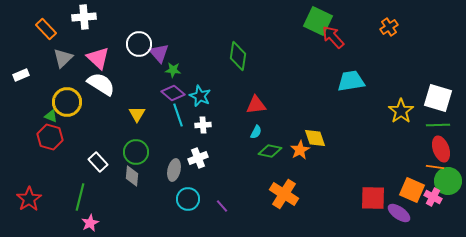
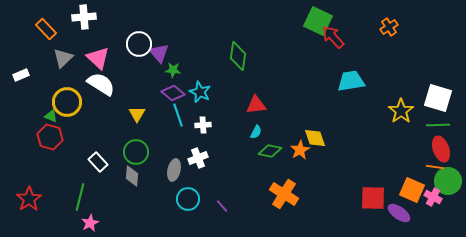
cyan star at (200, 96): moved 4 px up
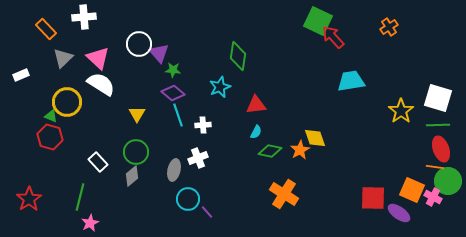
cyan star at (200, 92): moved 20 px right, 5 px up; rotated 25 degrees clockwise
gray diamond at (132, 176): rotated 45 degrees clockwise
purple line at (222, 206): moved 15 px left, 6 px down
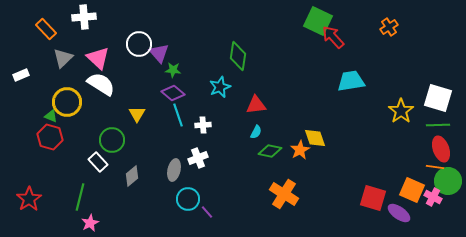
green circle at (136, 152): moved 24 px left, 12 px up
red square at (373, 198): rotated 16 degrees clockwise
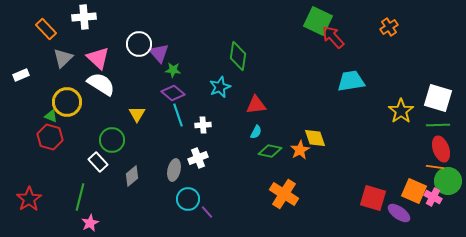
orange square at (412, 190): moved 2 px right, 1 px down
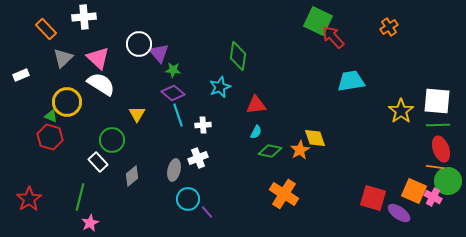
white square at (438, 98): moved 1 px left, 3 px down; rotated 12 degrees counterclockwise
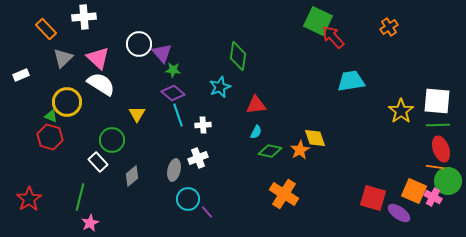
purple triangle at (159, 53): moved 3 px right
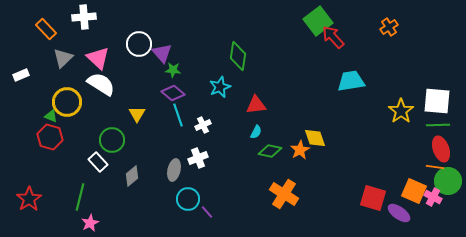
green square at (318, 21): rotated 28 degrees clockwise
white cross at (203, 125): rotated 21 degrees counterclockwise
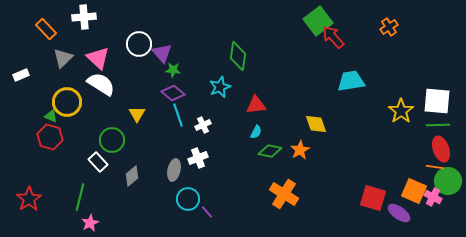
yellow diamond at (315, 138): moved 1 px right, 14 px up
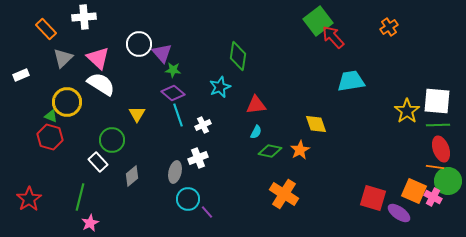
yellow star at (401, 111): moved 6 px right
gray ellipse at (174, 170): moved 1 px right, 2 px down
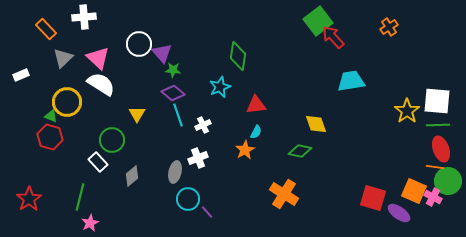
orange star at (300, 150): moved 55 px left
green diamond at (270, 151): moved 30 px right
